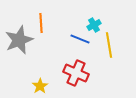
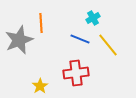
cyan cross: moved 1 px left, 7 px up
yellow line: moved 1 px left; rotated 30 degrees counterclockwise
red cross: rotated 30 degrees counterclockwise
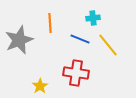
cyan cross: rotated 24 degrees clockwise
orange line: moved 9 px right
red cross: rotated 15 degrees clockwise
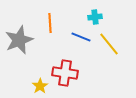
cyan cross: moved 2 px right, 1 px up
blue line: moved 1 px right, 2 px up
yellow line: moved 1 px right, 1 px up
red cross: moved 11 px left
